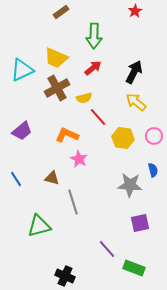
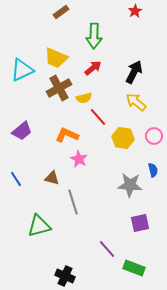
brown cross: moved 2 px right
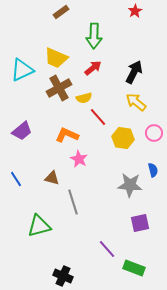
pink circle: moved 3 px up
black cross: moved 2 px left
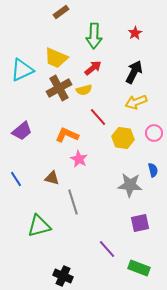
red star: moved 22 px down
yellow semicircle: moved 8 px up
yellow arrow: rotated 60 degrees counterclockwise
green rectangle: moved 5 px right
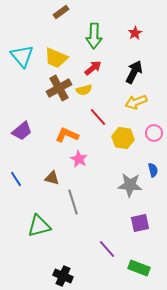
cyan triangle: moved 14 px up; rotated 45 degrees counterclockwise
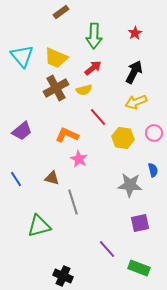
brown cross: moved 3 px left
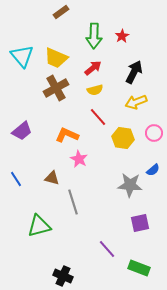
red star: moved 13 px left, 3 px down
yellow semicircle: moved 11 px right
blue semicircle: rotated 64 degrees clockwise
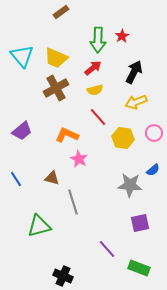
green arrow: moved 4 px right, 4 px down
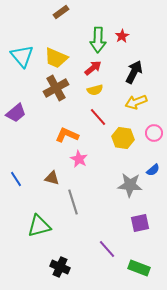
purple trapezoid: moved 6 px left, 18 px up
black cross: moved 3 px left, 9 px up
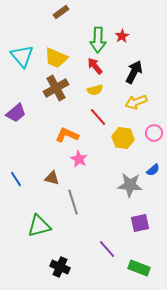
red arrow: moved 2 px right, 2 px up; rotated 90 degrees counterclockwise
